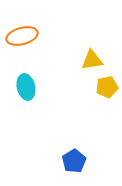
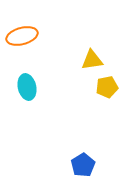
cyan ellipse: moved 1 px right
blue pentagon: moved 9 px right, 4 px down
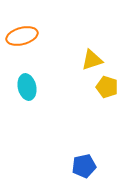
yellow triangle: rotated 10 degrees counterclockwise
yellow pentagon: rotated 30 degrees clockwise
blue pentagon: moved 1 px right, 1 px down; rotated 20 degrees clockwise
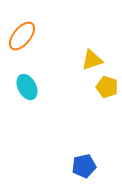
orange ellipse: rotated 36 degrees counterclockwise
cyan ellipse: rotated 15 degrees counterclockwise
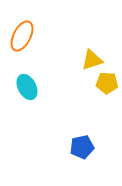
orange ellipse: rotated 12 degrees counterclockwise
yellow pentagon: moved 4 px up; rotated 15 degrees counterclockwise
blue pentagon: moved 2 px left, 19 px up
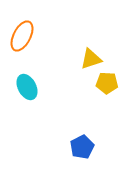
yellow triangle: moved 1 px left, 1 px up
blue pentagon: rotated 15 degrees counterclockwise
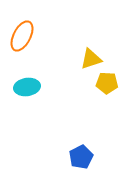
cyan ellipse: rotated 70 degrees counterclockwise
blue pentagon: moved 1 px left, 10 px down
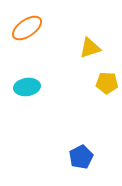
orange ellipse: moved 5 px right, 8 px up; rotated 28 degrees clockwise
yellow triangle: moved 1 px left, 11 px up
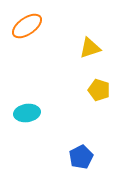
orange ellipse: moved 2 px up
yellow pentagon: moved 8 px left, 7 px down; rotated 15 degrees clockwise
cyan ellipse: moved 26 px down
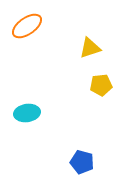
yellow pentagon: moved 2 px right, 5 px up; rotated 25 degrees counterclockwise
blue pentagon: moved 1 px right, 5 px down; rotated 30 degrees counterclockwise
